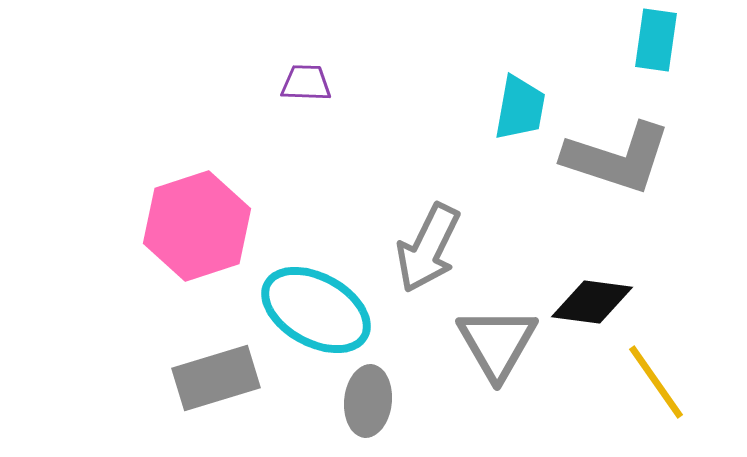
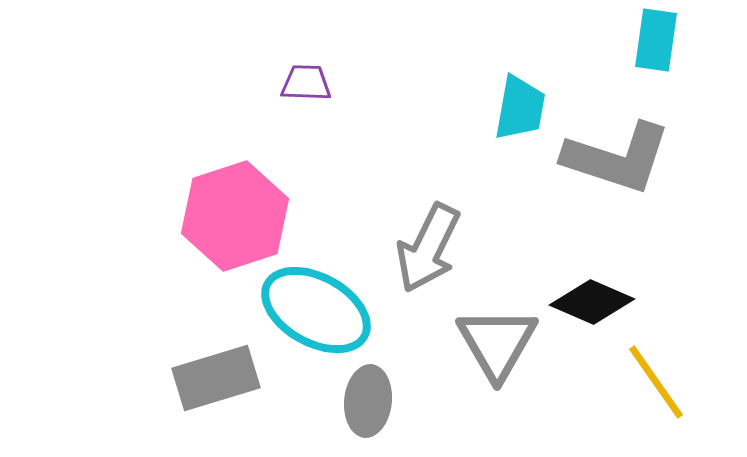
pink hexagon: moved 38 px right, 10 px up
black diamond: rotated 16 degrees clockwise
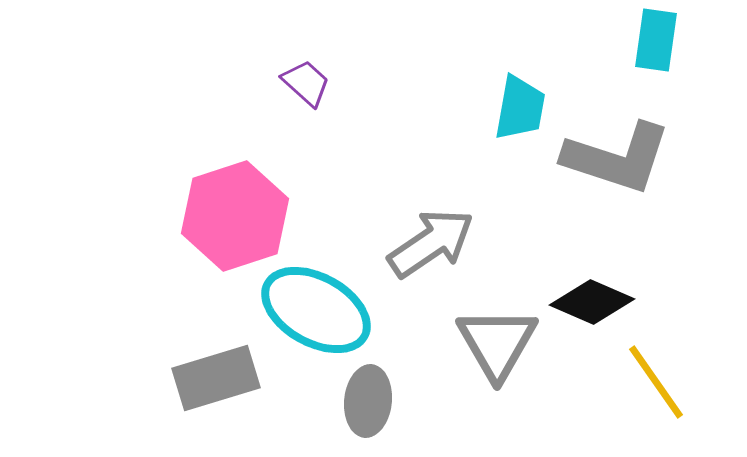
purple trapezoid: rotated 40 degrees clockwise
gray arrow: moved 3 px right, 5 px up; rotated 150 degrees counterclockwise
